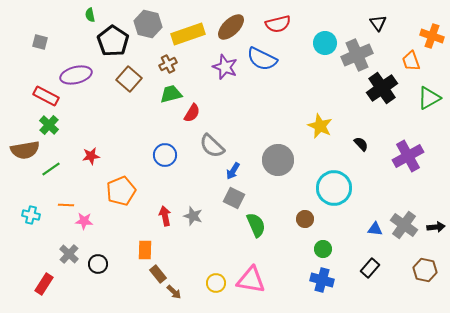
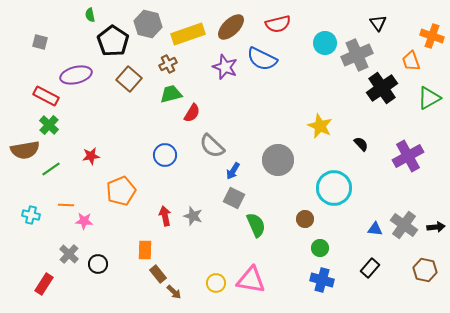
green circle at (323, 249): moved 3 px left, 1 px up
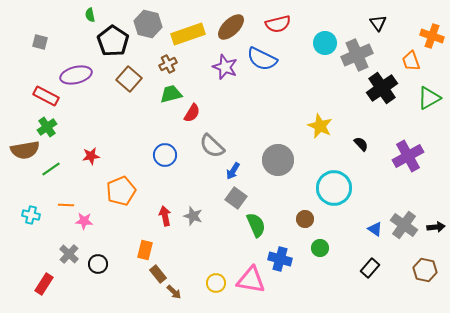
green cross at (49, 125): moved 2 px left, 2 px down; rotated 12 degrees clockwise
gray square at (234, 198): moved 2 px right; rotated 10 degrees clockwise
blue triangle at (375, 229): rotated 28 degrees clockwise
orange rectangle at (145, 250): rotated 12 degrees clockwise
blue cross at (322, 280): moved 42 px left, 21 px up
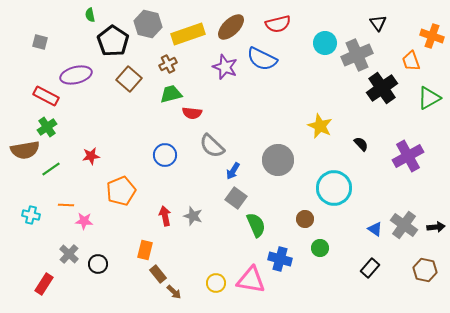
red semicircle at (192, 113): rotated 66 degrees clockwise
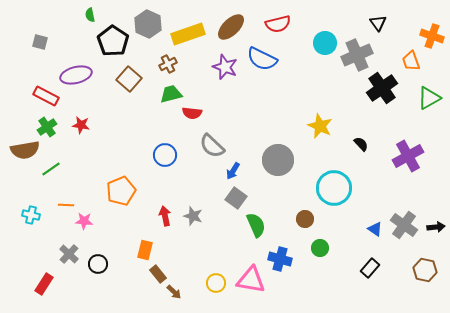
gray hexagon at (148, 24): rotated 12 degrees clockwise
red star at (91, 156): moved 10 px left, 31 px up; rotated 18 degrees clockwise
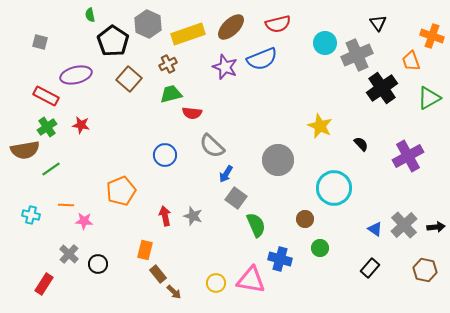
blue semicircle at (262, 59): rotated 48 degrees counterclockwise
blue arrow at (233, 171): moved 7 px left, 3 px down
gray cross at (404, 225): rotated 12 degrees clockwise
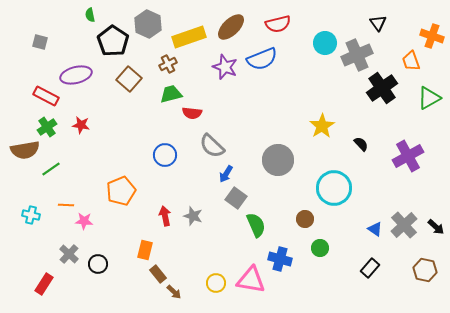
yellow rectangle at (188, 34): moved 1 px right, 3 px down
yellow star at (320, 126): moved 2 px right; rotated 15 degrees clockwise
black arrow at (436, 227): rotated 48 degrees clockwise
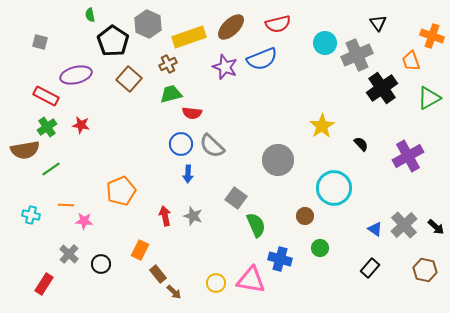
blue circle at (165, 155): moved 16 px right, 11 px up
blue arrow at (226, 174): moved 38 px left; rotated 30 degrees counterclockwise
brown circle at (305, 219): moved 3 px up
orange rectangle at (145, 250): moved 5 px left; rotated 12 degrees clockwise
black circle at (98, 264): moved 3 px right
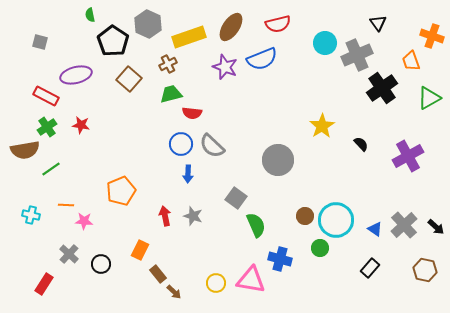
brown ellipse at (231, 27): rotated 12 degrees counterclockwise
cyan circle at (334, 188): moved 2 px right, 32 px down
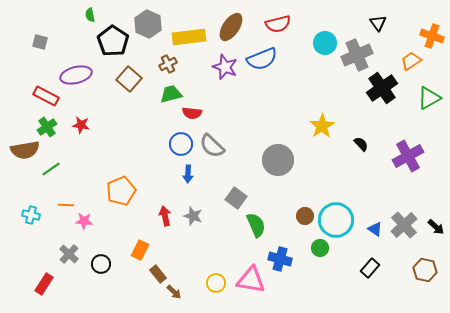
yellow rectangle at (189, 37): rotated 12 degrees clockwise
orange trapezoid at (411, 61): rotated 75 degrees clockwise
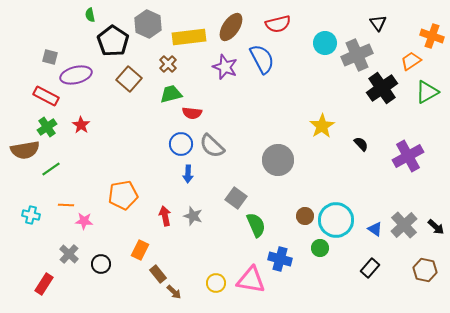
gray square at (40, 42): moved 10 px right, 15 px down
blue semicircle at (262, 59): rotated 96 degrees counterclockwise
brown cross at (168, 64): rotated 18 degrees counterclockwise
green triangle at (429, 98): moved 2 px left, 6 px up
red star at (81, 125): rotated 24 degrees clockwise
orange pentagon at (121, 191): moved 2 px right, 4 px down; rotated 12 degrees clockwise
